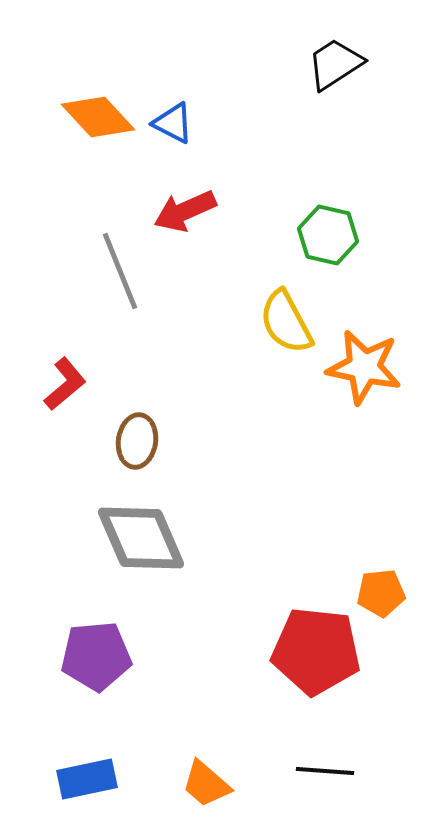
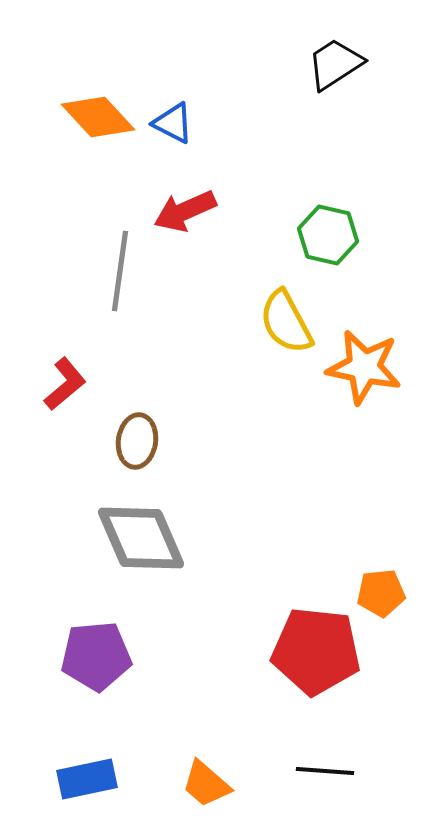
gray line: rotated 30 degrees clockwise
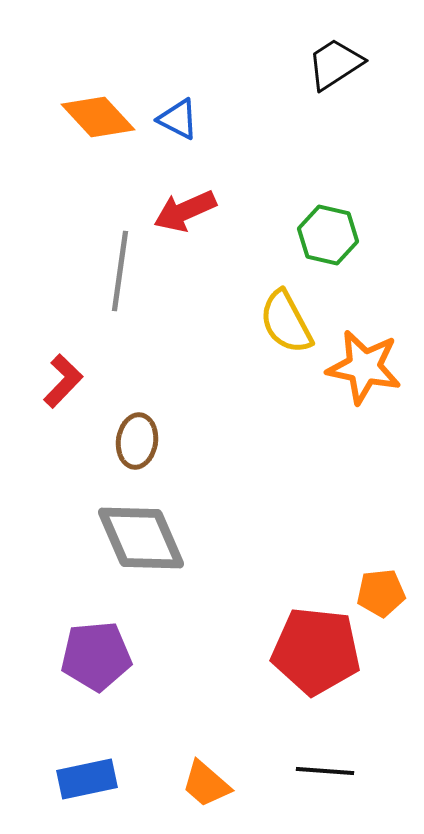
blue triangle: moved 5 px right, 4 px up
red L-shape: moved 2 px left, 3 px up; rotated 6 degrees counterclockwise
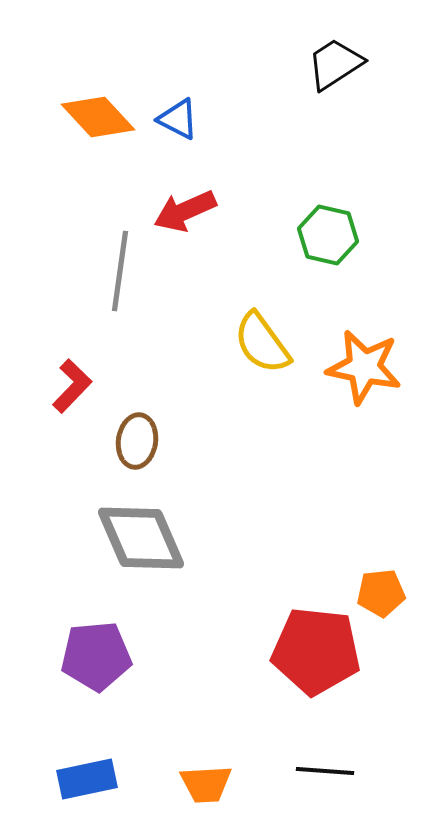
yellow semicircle: moved 24 px left, 21 px down; rotated 8 degrees counterclockwise
red L-shape: moved 9 px right, 5 px down
orange trapezoid: rotated 44 degrees counterclockwise
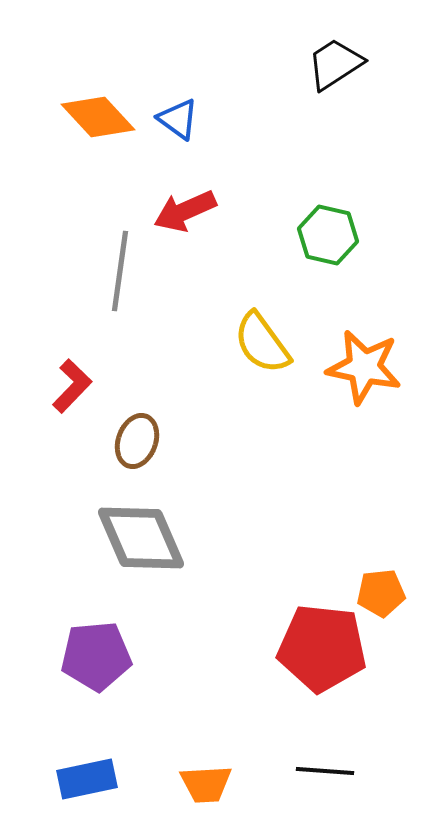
blue triangle: rotated 9 degrees clockwise
brown ellipse: rotated 12 degrees clockwise
red pentagon: moved 6 px right, 3 px up
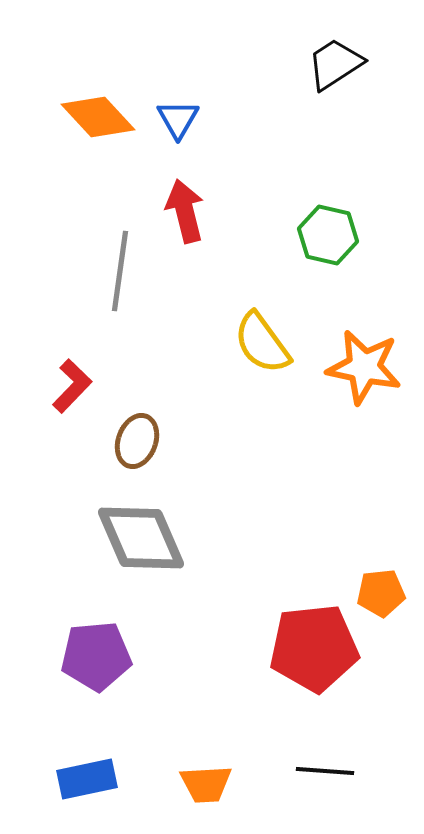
blue triangle: rotated 24 degrees clockwise
red arrow: rotated 100 degrees clockwise
red pentagon: moved 8 px left; rotated 12 degrees counterclockwise
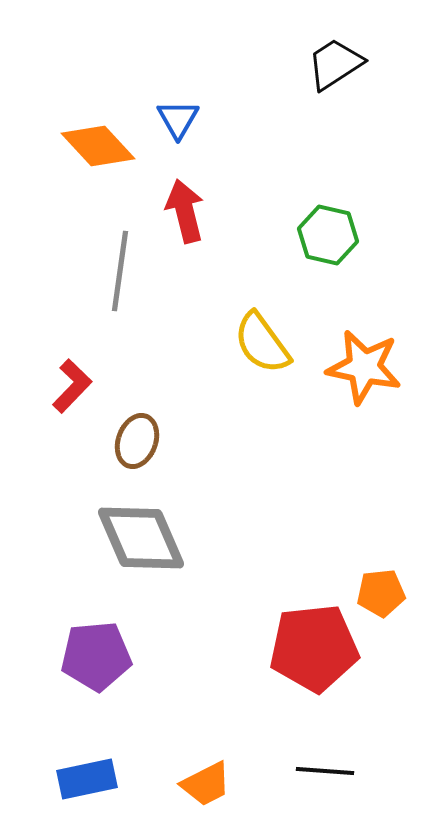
orange diamond: moved 29 px down
orange trapezoid: rotated 24 degrees counterclockwise
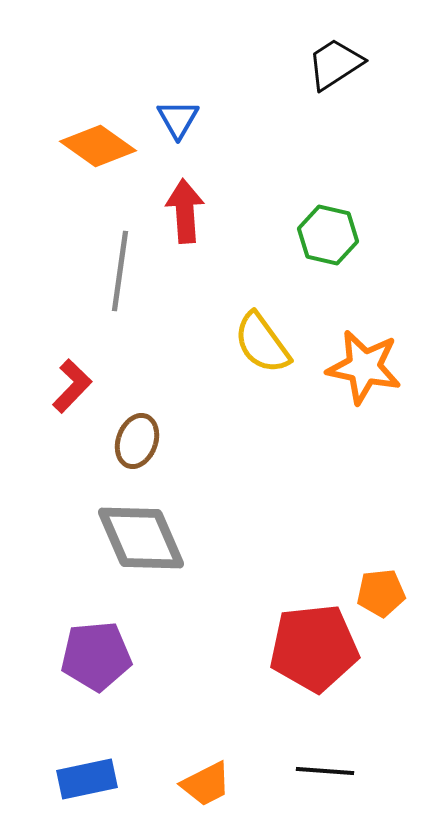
orange diamond: rotated 12 degrees counterclockwise
red arrow: rotated 10 degrees clockwise
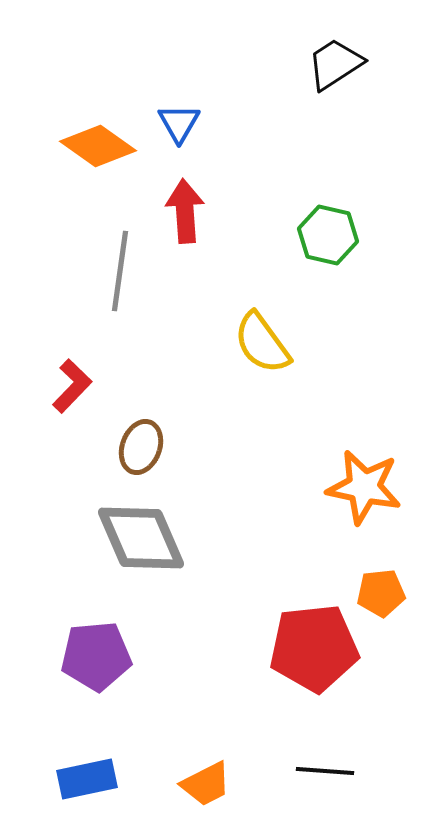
blue triangle: moved 1 px right, 4 px down
orange star: moved 120 px down
brown ellipse: moved 4 px right, 6 px down
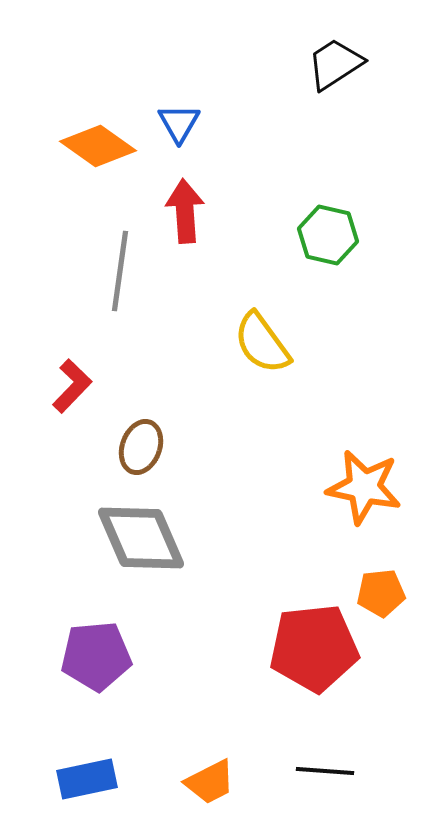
orange trapezoid: moved 4 px right, 2 px up
